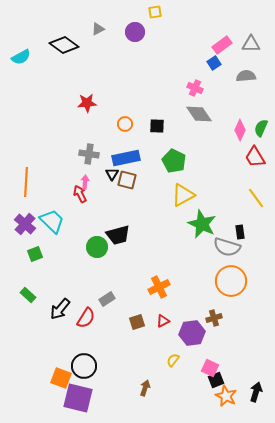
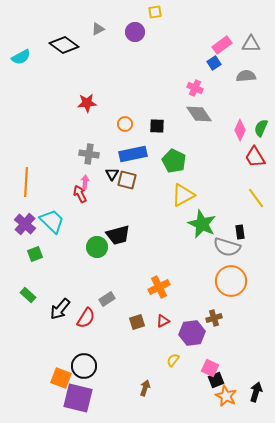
blue rectangle at (126, 158): moved 7 px right, 4 px up
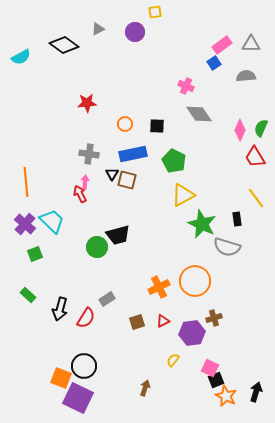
pink cross at (195, 88): moved 9 px left, 2 px up
orange line at (26, 182): rotated 8 degrees counterclockwise
black rectangle at (240, 232): moved 3 px left, 13 px up
orange circle at (231, 281): moved 36 px left
black arrow at (60, 309): rotated 25 degrees counterclockwise
purple square at (78, 398): rotated 12 degrees clockwise
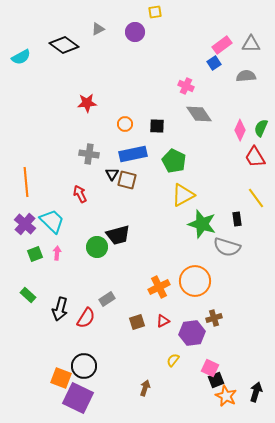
pink arrow at (85, 182): moved 28 px left, 71 px down
green star at (202, 224): rotated 8 degrees counterclockwise
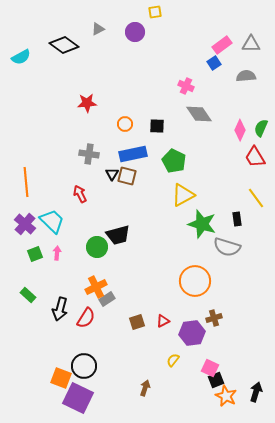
brown square at (127, 180): moved 4 px up
orange cross at (159, 287): moved 63 px left
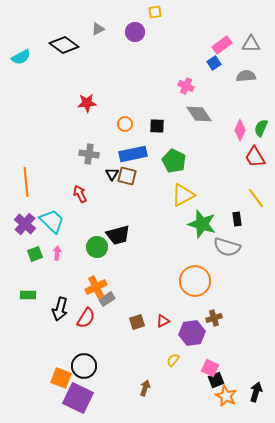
green rectangle at (28, 295): rotated 42 degrees counterclockwise
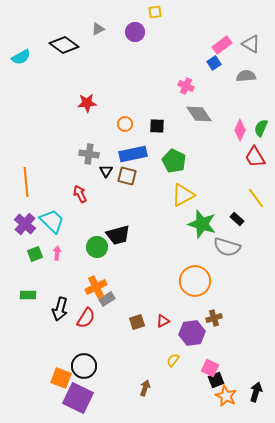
gray triangle at (251, 44): rotated 30 degrees clockwise
black triangle at (112, 174): moved 6 px left, 3 px up
black rectangle at (237, 219): rotated 40 degrees counterclockwise
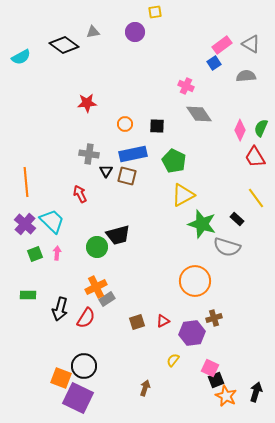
gray triangle at (98, 29): moved 5 px left, 3 px down; rotated 16 degrees clockwise
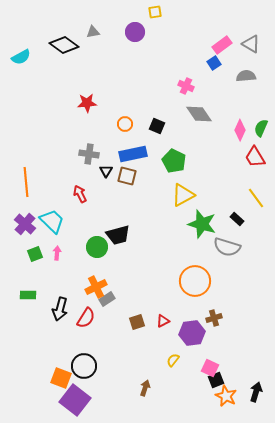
black square at (157, 126): rotated 21 degrees clockwise
purple square at (78, 398): moved 3 px left, 2 px down; rotated 12 degrees clockwise
